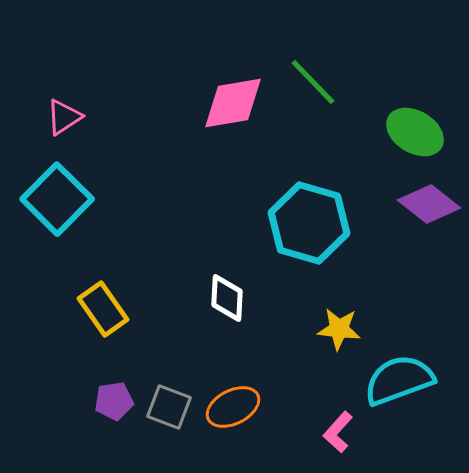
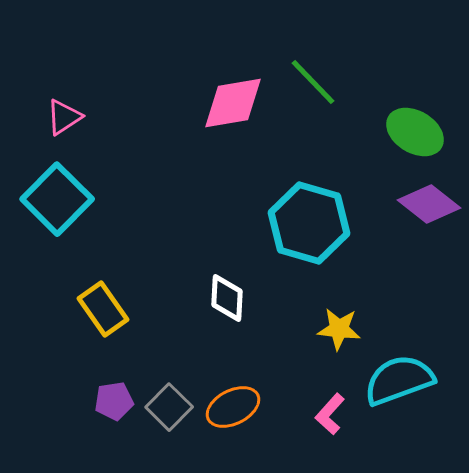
gray square: rotated 24 degrees clockwise
pink L-shape: moved 8 px left, 18 px up
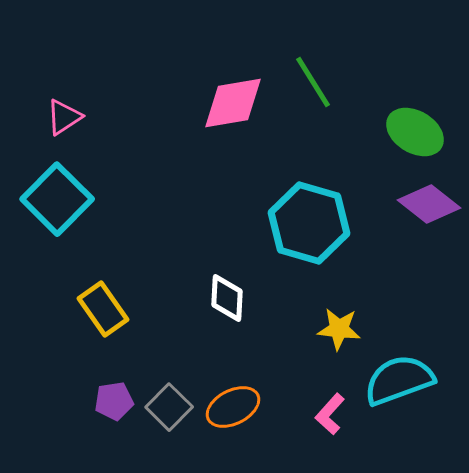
green line: rotated 12 degrees clockwise
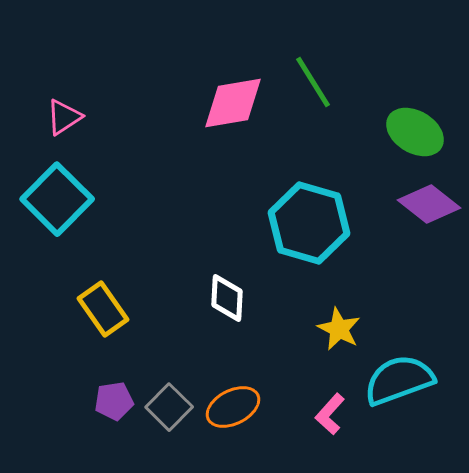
yellow star: rotated 21 degrees clockwise
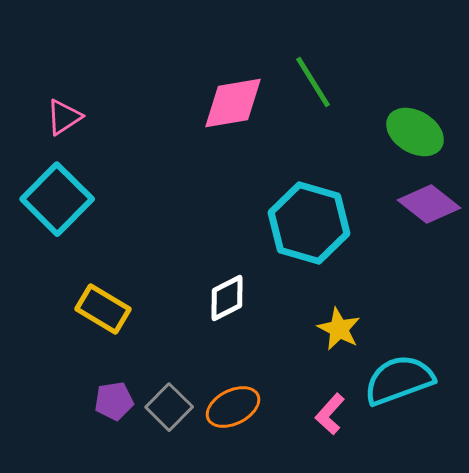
white diamond: rotated 60 degrees clockwise
yellow rectangle: rotated 24 degrees counterclockwise
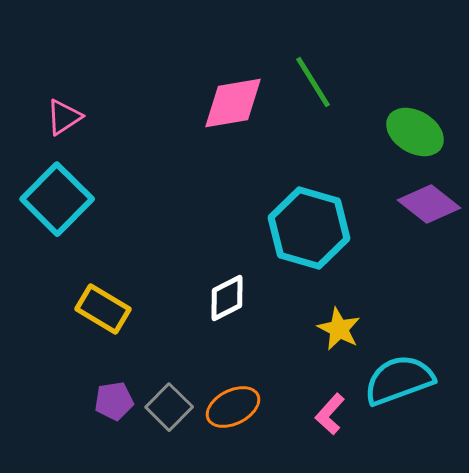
cyan hexagon: moved 5 px down
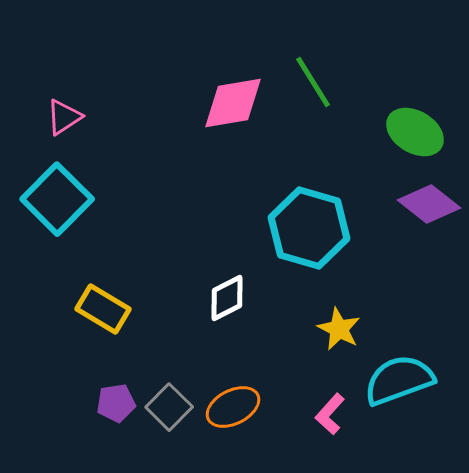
purple pentagon: moved 2 px right, 2 px down
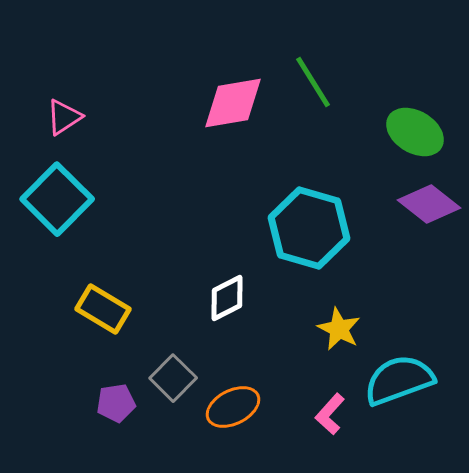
gray square: moved 4 px right, 29 px up
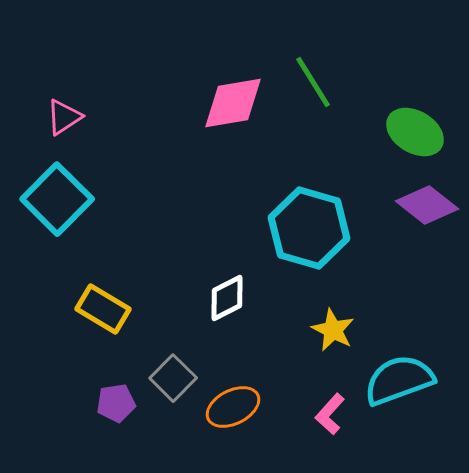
purple diamond: moved 2 px left, 1 px down
yellow star: moved 6 px left, 1 px down
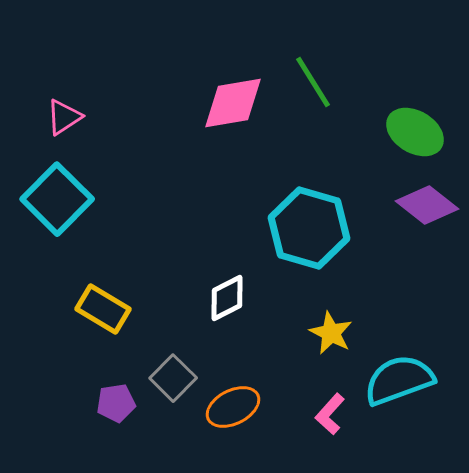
yellow star: moved 2 px left, 3 px down
